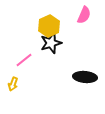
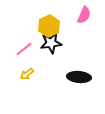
black star: rotated 10 degrees clockwise
pink line: moved 11 px up
black ellipse: moved 6 px left
yellow arrow: moved 14 px right, 10 px up; rotated 32 degrees clockwise
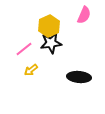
yellow arrow: moved 4 px right, 4 px up
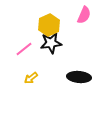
yellow hexagon: moved 1 px up
yellow arrow: moved 8 px down
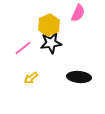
pink semicircle: moved 6 px left, 2 px up
pink line: moved 1 px left, 1 px up
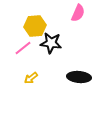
yellow hexagon: moved 14 px left, 1 px down; rotated 20 degrees clockwise
black star: rotated 15 degrees clockwise
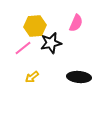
pink semicircle: moved 2 px left, 10 px down
black star: rotated 20 degrees counterclockwise
yellow arrow: moved 1 px right, 1 px up
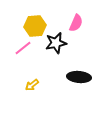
black star: moved 5 px right
yellow arrow: moved 8 px down
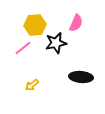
yellow hexagon: moved 1 px up
black ellipse: moved 2 px right
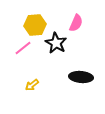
black star: rotated 30 degrees counterclockwise
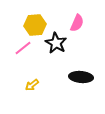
pink semicircle: moved 1 px right
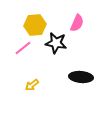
black star: rotated 20 degrees counterclockwise
